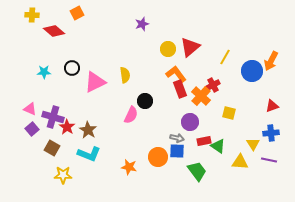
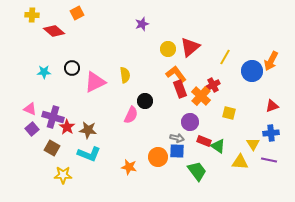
brown star at (88, 130): rotated 24 degrees counterclockwise
red rectangle at (204, 141): rotated 32 degrees clockwise
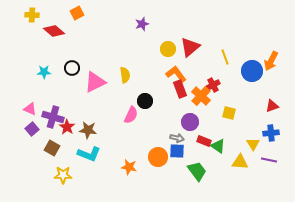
yellow line at (225, 57): rotated 49 degrees counterclockwise
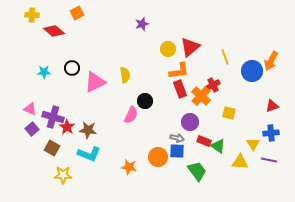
orange L-shape at (176, 74): moved 3 px right, 3 px up; rotated 120 degrees clockwise
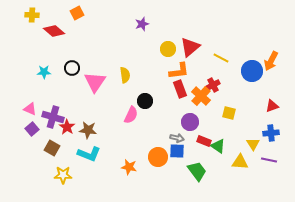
yellow line at (225, 57): moved 4 px left, 1 px down; rotated 42 degrees counterclockwise
pink triangle at (95, 82): rotated 30 degrees counterclockwise
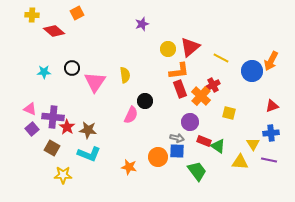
purple cross at (53, 117): rotated 10 degrees counterclockwise
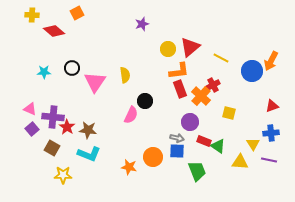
orange circle at (158, 157): moved 5 px left
green trapezoid at (197, 171): rotated 15 degrees clockwise
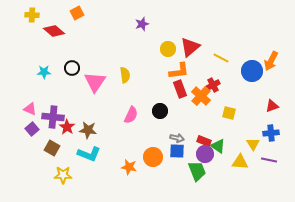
black circle at (145, 101): moved 15 px right, 10 px down
purple circle at (190, 122): moved 15 px right, 32 px down
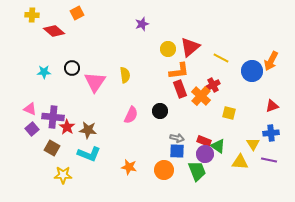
orange circle at (153, 157): moved 11 px right, 13 px down
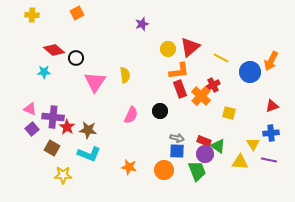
red diamond at (54, 31): moved 19 px down
black circle at (72, 68): moved 4 px right, 10 px up
blue circle at (252, 71): moved 2 px left, 1 px down
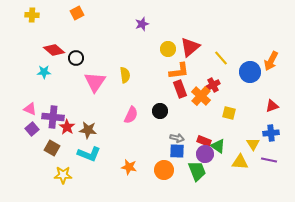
yellow line at (221, 58): rotated 21 degrees clockwise
